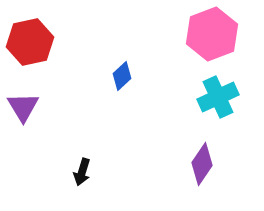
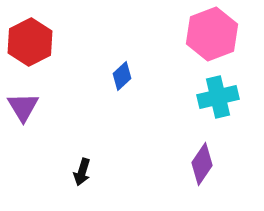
red hexagon: rotated 15 degrees counterclockwise
cyan cross: rotated 12 degrees clockwise
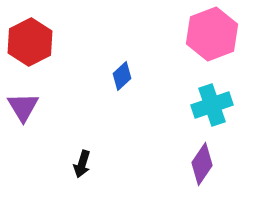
cyan cross: moved 6 px left, 8 px down; rotated 6 degrees counterclockwise
black arrow: moved 8 px up
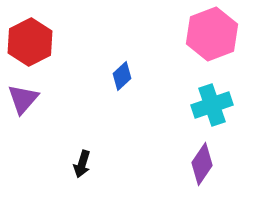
purple triangle: moved 8 px up; rotated 12 degrees clockwise
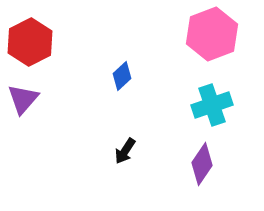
black arrow: moved 43 px right, 13 px up; rotated 16 degrees clockwise
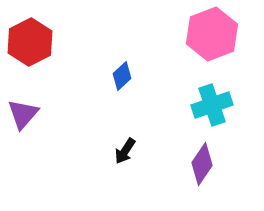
purple triangle: moved 15 px down
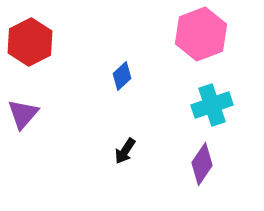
pink hexagon: moved 11 px left
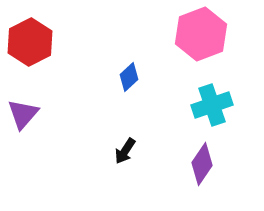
blue diamond: moved 7 px right, 1 px down
